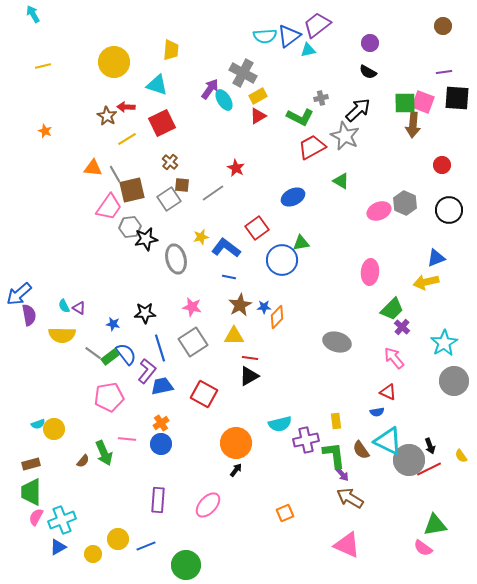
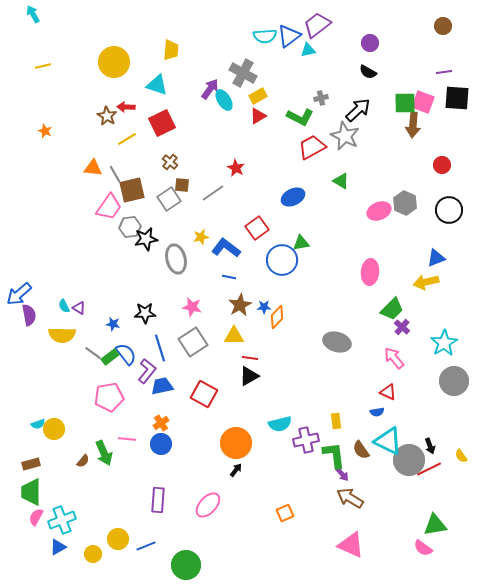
pink triangle at (347, 545): moved 4 px right
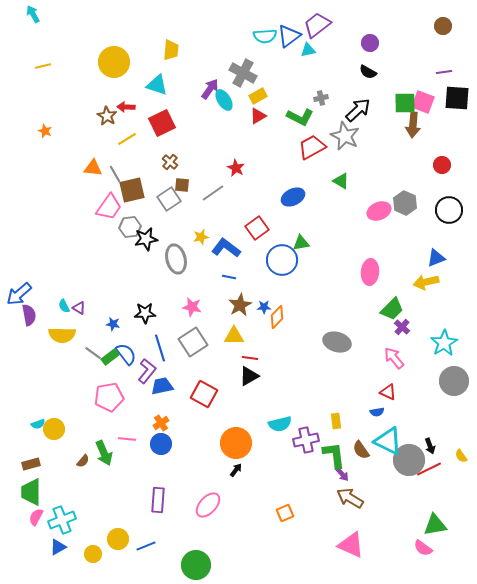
green circle at (186, 565): moved 10 px right
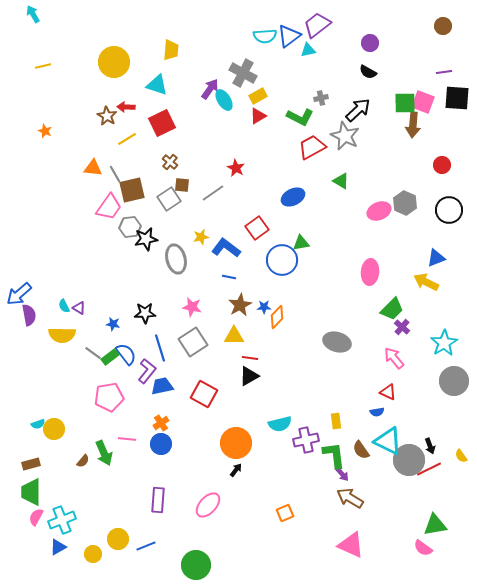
yellow arrow at (426, 282): rotated 40 degrees clockwise
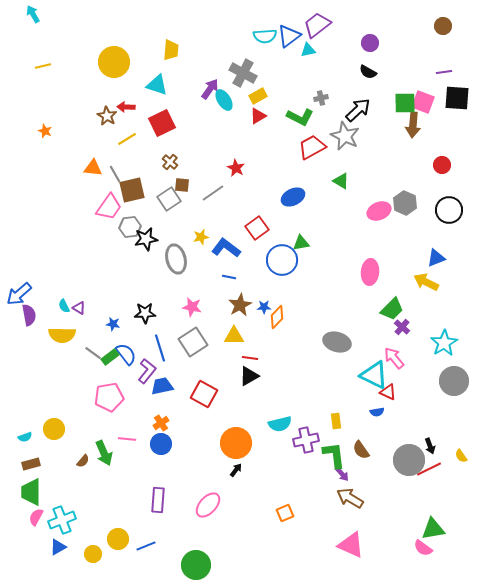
cyan semicircle at (38, 424): moved 13 px left, 13 px down
cyan triangle at (388, 441): moved 14 px left, 66 px up
green triangle at (435, 525): moved 2 px left, 4 px down
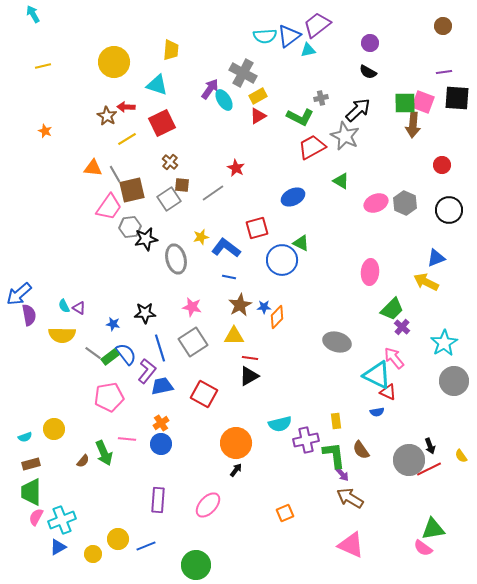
pink ellipse at (379, 211): moved 3 px left, 8 px up
red square at (257, 228): rotated 20 degrees clockwise
green triangle at (301, 243): rotated 36 degrees clockwise
cyan triangle at (374, 375): moved 3 px right
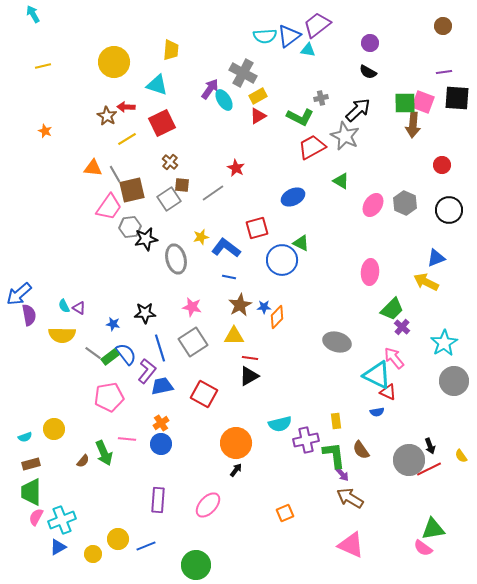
cyan triangle at (308, 50): rotated 21 degrees clockwise
pink ellipse at (376, 203): moved 3 px left, 2 px down; rotated 35 degrees counterclockwise
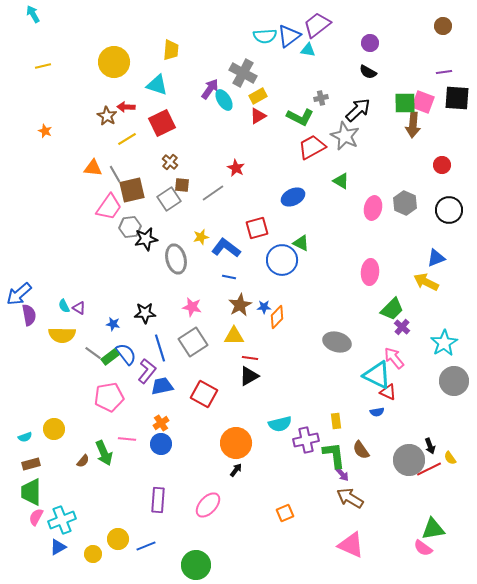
pink ellipse at (373, 205): moved 3 px down; rotated 20 degrees counterclockwise
yellow semicircle at (461, 456): moved 11 px left, 2 px down
